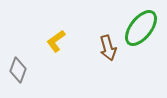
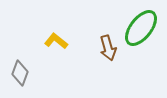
yellow L-shape: rotated 75 degrees clockwise
gray diamond: moved 2 px right, 3 px down
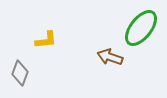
yellow L-shape: moved 10 px left, 1 px up; rotated 135 degrees clockwise
brown arrow: moved 2 px right, 9 px down; rotated 125 degrees clockwise
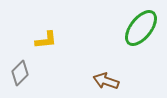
brown arrow: moved 4 px left, 24 px down
gray diamond: rotated 25 degrees clockwise
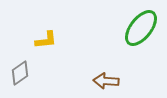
gray diamond: rotated 10 degrees clockwise
brown arrow: rotated 15 degrees counterclockwise
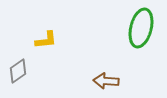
green ellipse: rotated 24 degrees counterclockwise
gray diamond: moved 2 px left, 2 px up
